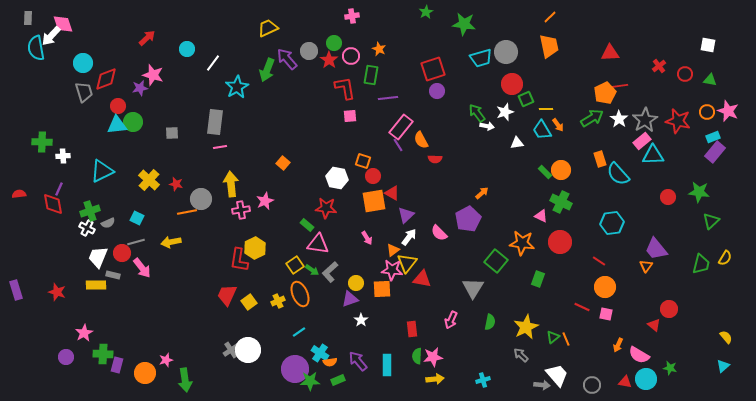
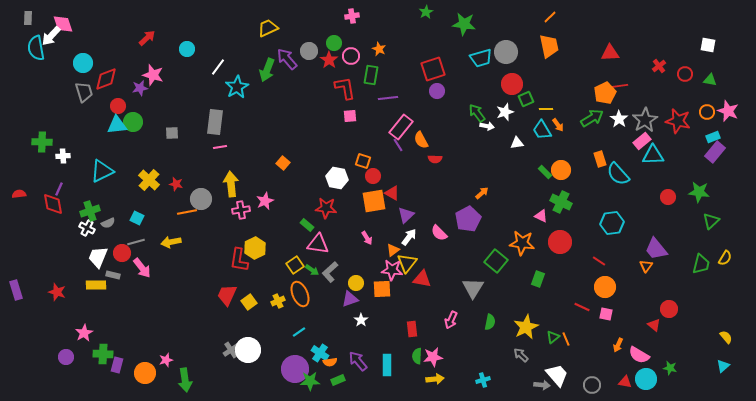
white line at (213, 63): moved 5 px right, 4 px down
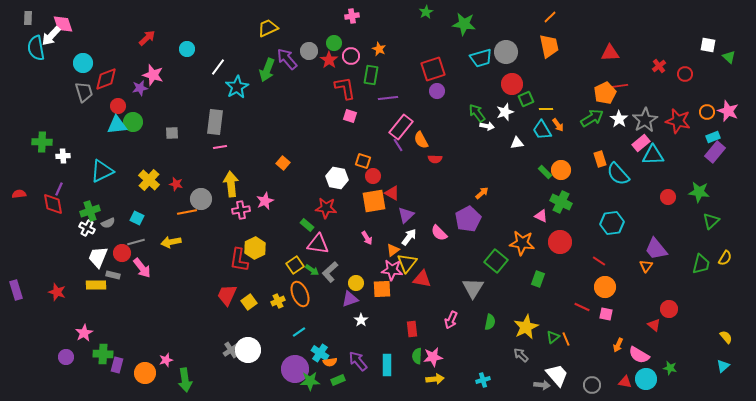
green triangle at (710, 80): moved 19 px right, 23 px up; rotated 32 degrees clockwise
pink square at (350, 116): rotated 24 degrees clockwise
pink rectangle at (642, 141): moved 1 px left, 2 px down
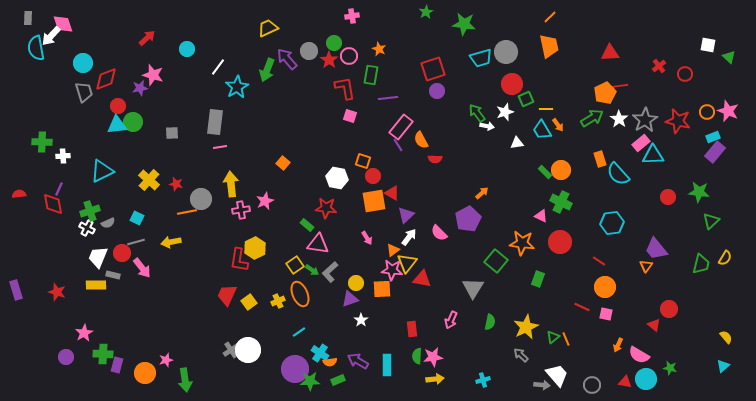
pink circle at (351, 56): moved 2 px left
purple arrow at (358, 361): rotated 20 degrees counterclockwise
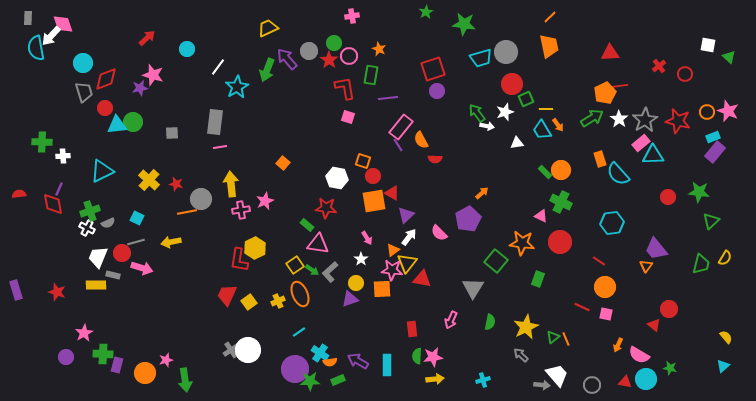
red circle at (118, 106): moved 13 px left, 2 px down
pink square at (350, 116): moved 2 px left, 1 px down
pink arrow at (142, 268): rotated 35 degrees counterclockwise
white star at (361, 320): moved 61 px up
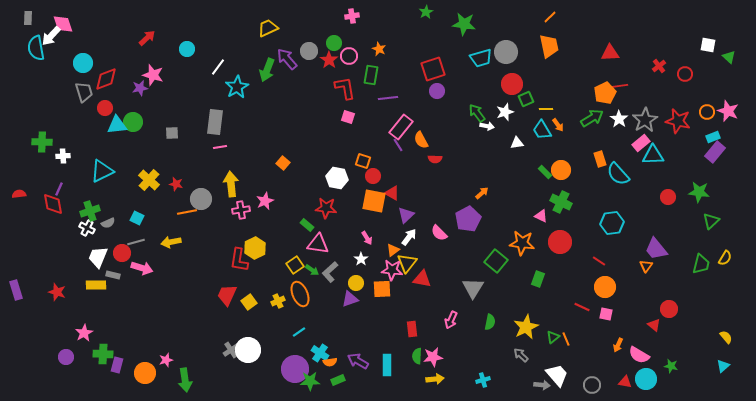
orange square at (374, 201): rotated 20 degrees clockwise
green star at (670, 368): moved 1 px right, 2 px up
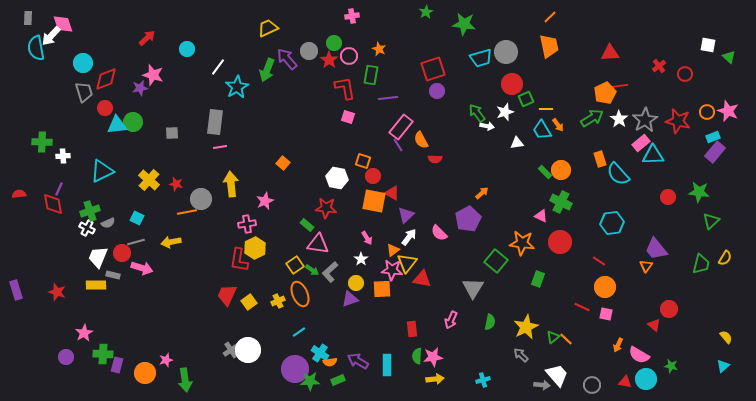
pink cross at (241, 210): moved 6 px right, 14 px down
orange line at (566, 339): rotated 24 degrees counterclockwise
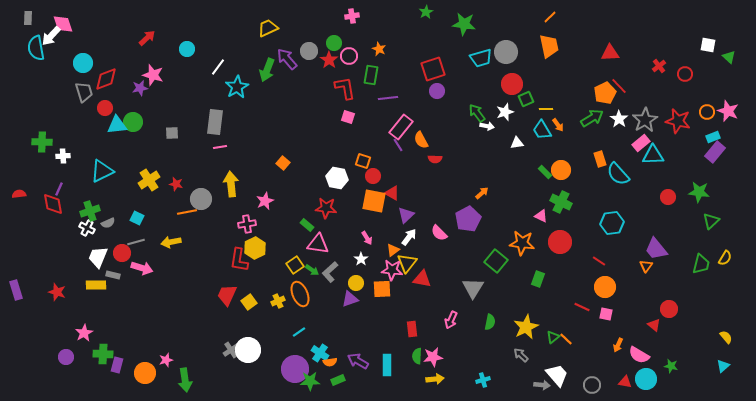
red line at (619, 86): rotated 54 degrees clockwise
yellow cross at (149, 180): rotated 15 degrees clockwise
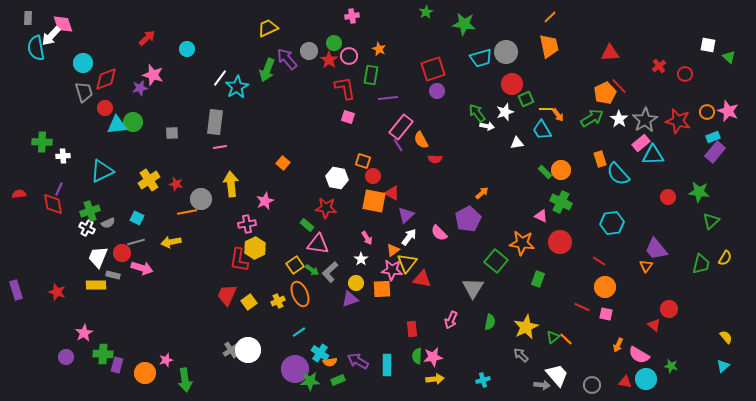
white line at (218, 67): moved 2 px right, 11 px down
orange arrow at (558, 125): moved 10 px up
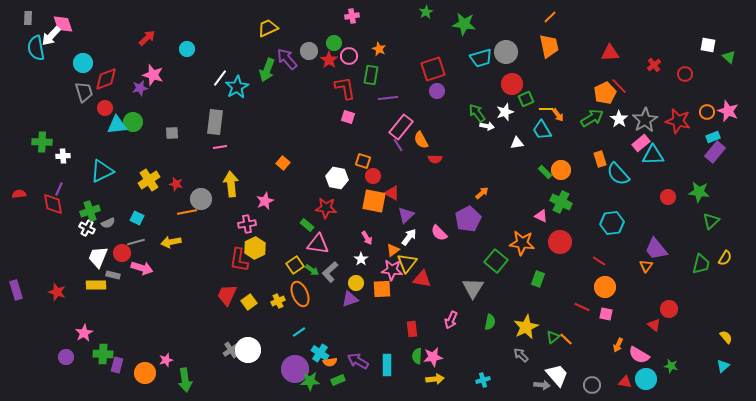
red cross at (659, 66): moved 5 px left, 1 px up
